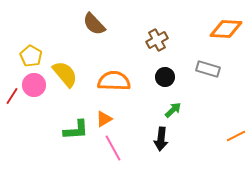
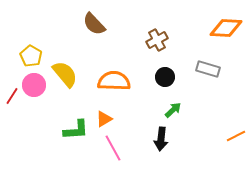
orange diamond: moved 1 px up
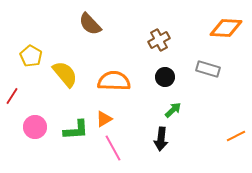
brown semicircle: moved 4 px left
brown cross: moved 2 px right
pink circle: moved 1 px right, 42 px down
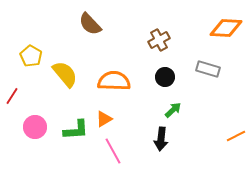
pink line: moved 3 px down
